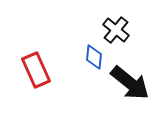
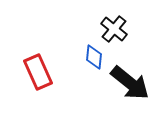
black cross: moved 2 px left, 1 px up
red rectangle: moved 2 px right, 2 px down
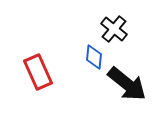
black arrow: moved 3 px left, 1 px down
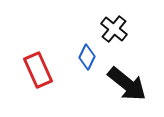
blue diamond: moved 7 px left; rotated 20 degrees clockwise
red rectangle: moved 2 px up
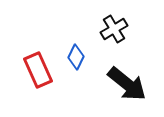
black cross: rotated 20 degrees clockwise
blue diamond: moved 11 px left
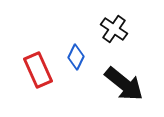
black cross: rotated 24 degrees counterclockwise
black arrow: moved 3 px left
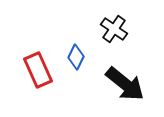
black arrow: moved 1 px right
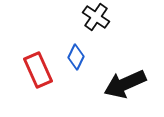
black cross: moved 18 px left, 12 px up
black arrow: rotated 117 degrees clockwise
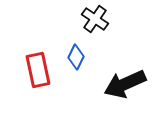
black cross: moved 1 px left, 2 px down
red rectangle: rotated 12 degrees clockwise
